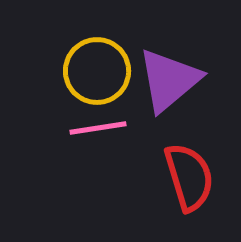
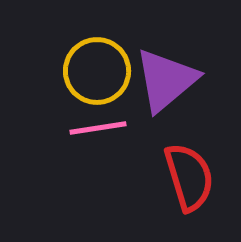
purple triangle: moved 3 px left
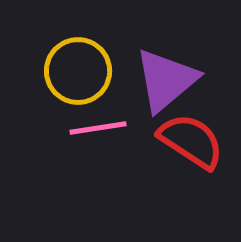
yellow circle: moved 19 px left
red semicircle: moved 2 px right, 36 px up; rotated 40 degrees counterclockwise
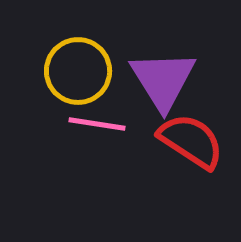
purple triangle: moved 3 px left; rotated 22 degrees counterclockwise
pink line: moved 1 px left, 4 px up; rotated 18 degrees clockwise
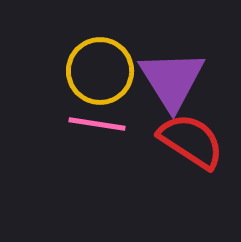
yellow circle: moved 22 px right
purple triangle: moved 9 px right
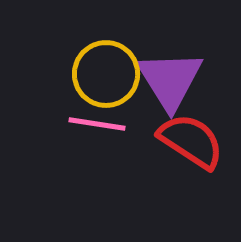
yellow circle: moved 6 px right, 3 px down
purple triangle: moved 2 px left
